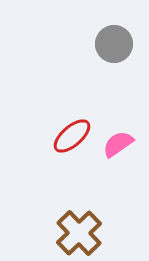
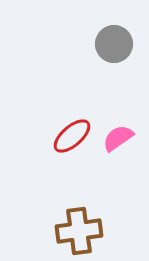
pink semicircle: moved 6 px up
brown cross: moved 2 px up; rotated 36 degrees clockwise
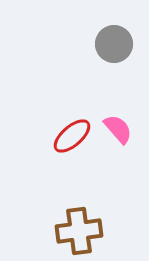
pink semicircle: moved 9 px up; rotated 84 degrees clockwise
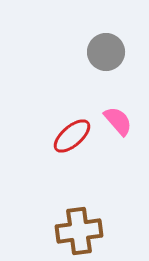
gray circle: moved 8 px left, 8 px down
pink semicircle: moved 8 px up
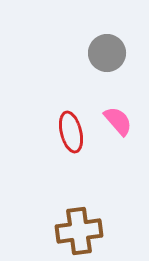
gray circle: moved 1 px right, 1 px down
red ellipse: moved 1 px left, 4 px up; rotated 63 degrees counterclockwise
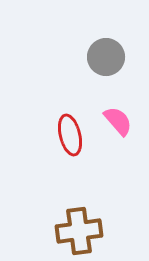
gray circle: moved 1 px left, 4 px down
red ellipse: moved 1 px left, 3 px down
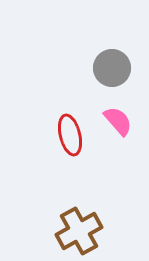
gray circle: moved 6 px right, 11 px down
brown cross: rotated 21 degrees counterclockwise
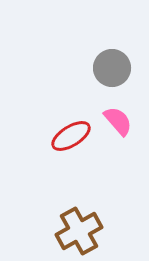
red ellipse: moved 1 px right, 1 px down; rotated 72 degrees clockwise
